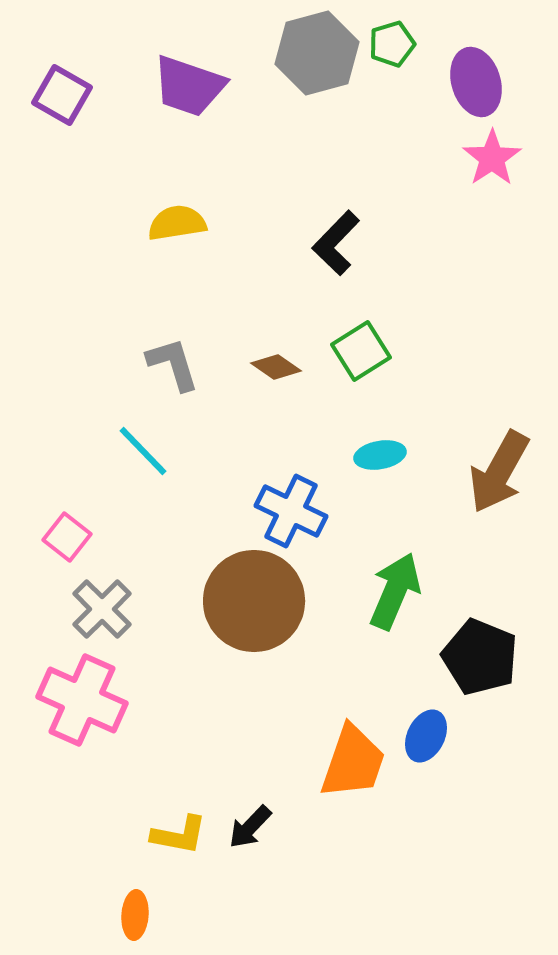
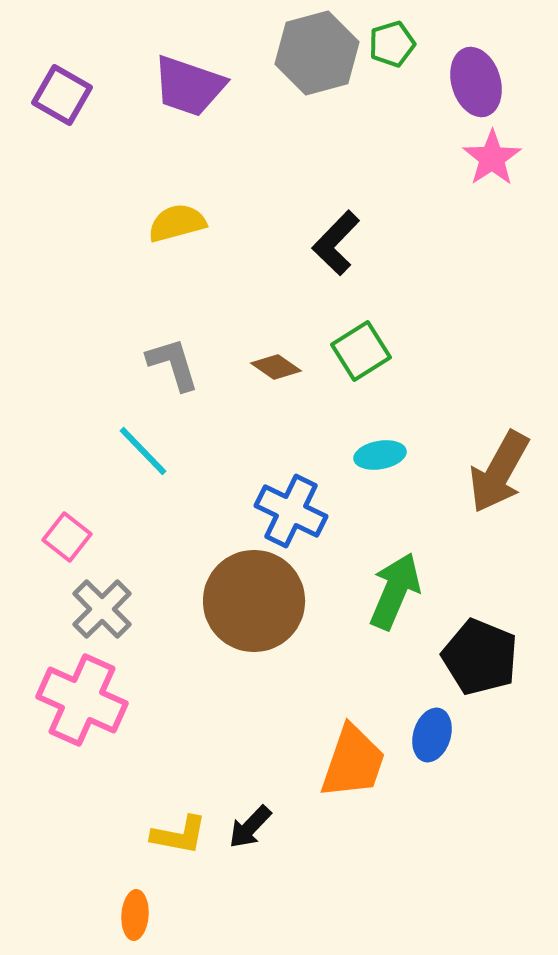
yellow semicircle: rotated 6 degrees counterclockwise
blue ellipse: moved 6 px right, 1 px up; rotated 9 degrees counterclockwise
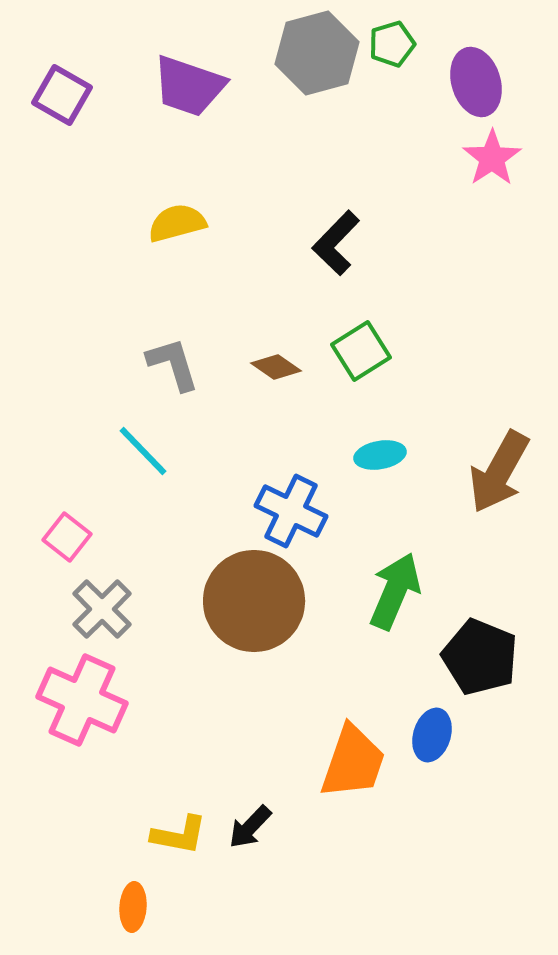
orange ellipse: moved 2 px left, 8 px up
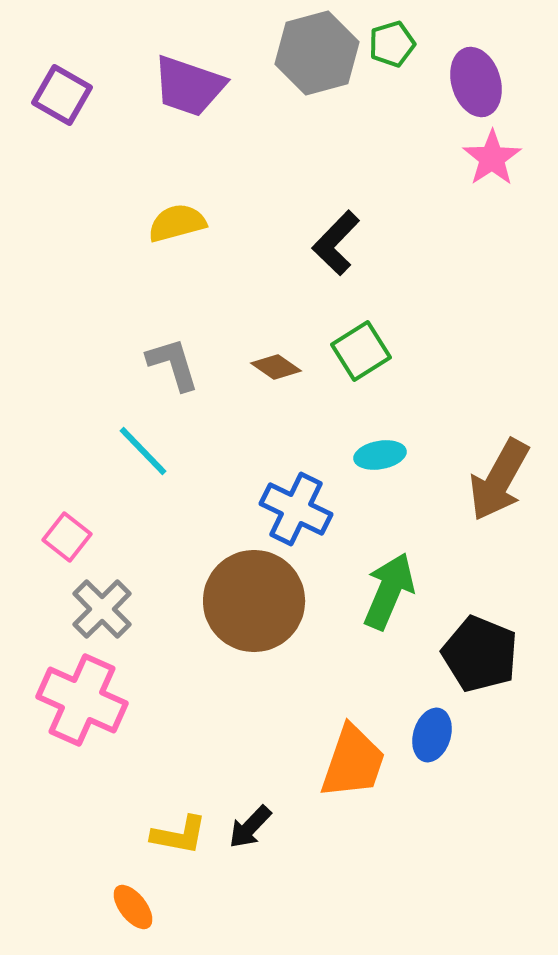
brown arrow: moved 8 px down
blue cross: moved 5 px right, 2 px up
green arrow: moved 6 px left
black pentagon: moved 3 px up
orange ellipse: rotated 42 degrees counterclockwise
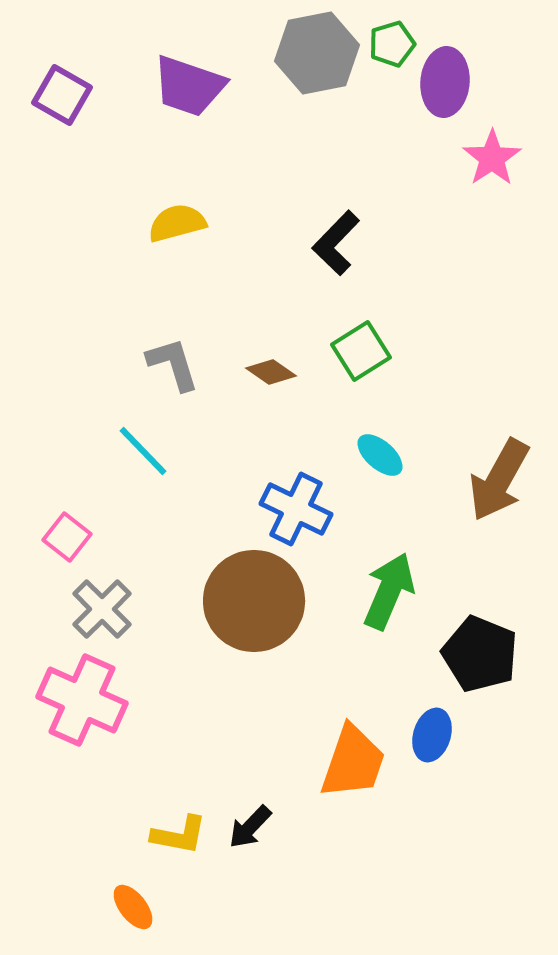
gray hexagon: rotated 4 degrees clockwise
purple ellipse: moved 31 px left; rotated 22 degrees clockwise
brown diamond: moved 5 px left, 5 px down
cyan ellipse: rotated 51 degrees clockwise
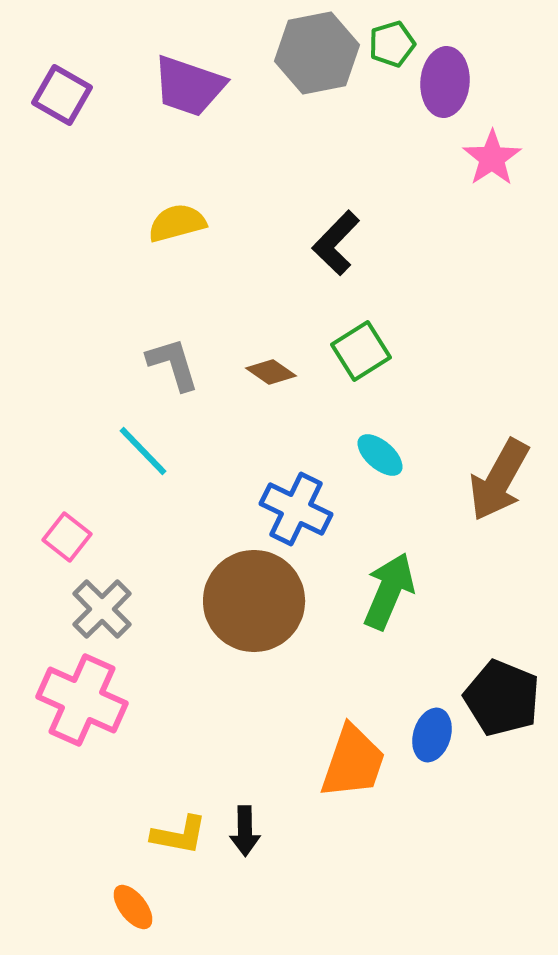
black pentagon: moved 22 px right, 44 px down
black arrow: moved 5 px left, 4 px down; rotated 45 degrees counterclockwise
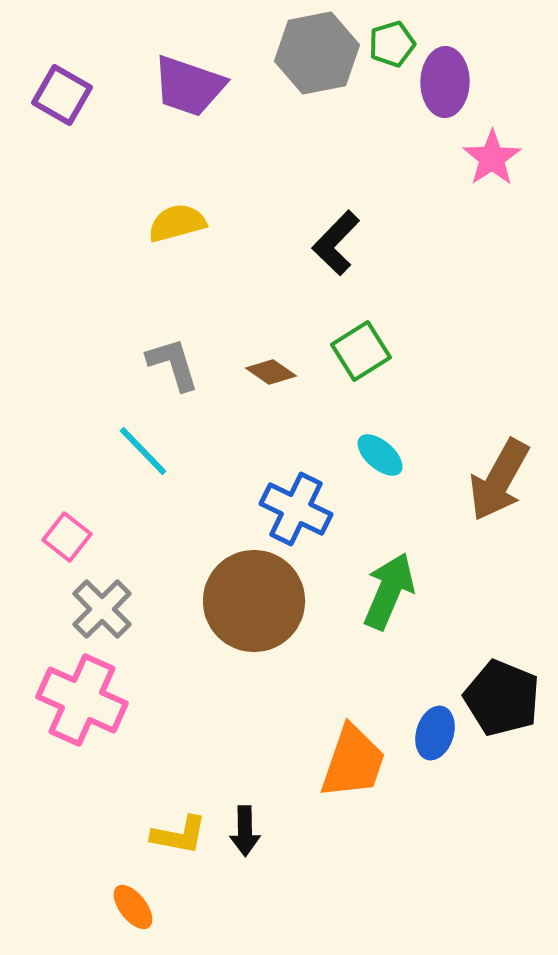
purple ellipse: rotated 4 degrees counterclockwise
blue ellipse: moved 3 px right, 2 px up
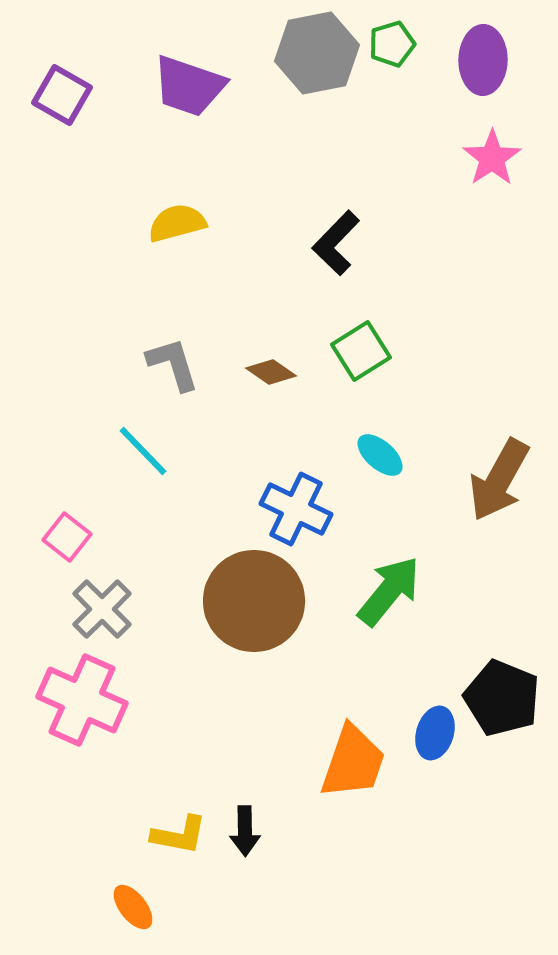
purple ellipse: moved 38 px right, 22 px up
green arrow: rotated 16 degrees clockwise
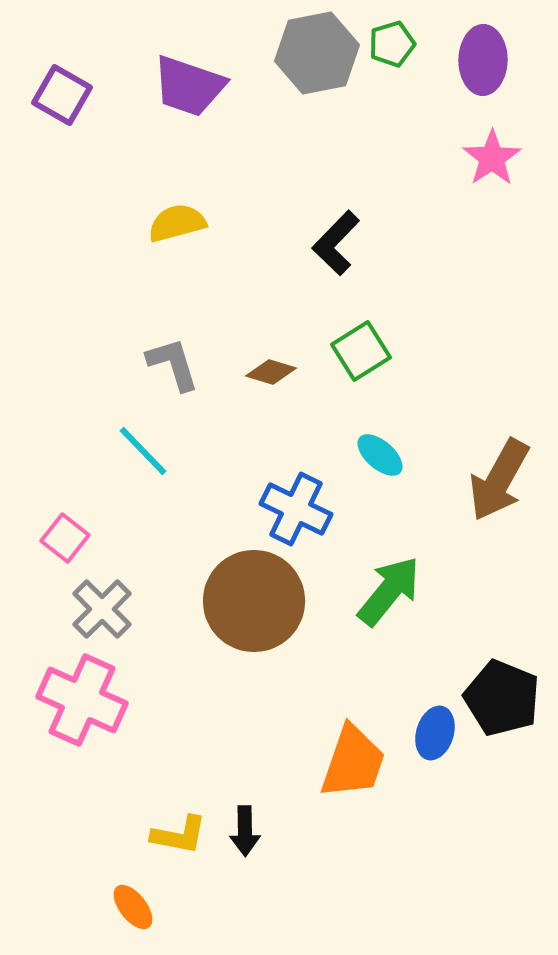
brown diamond: rotated 18 degrees counterclockwise
pink square: moved 2 px left, 1 px down
